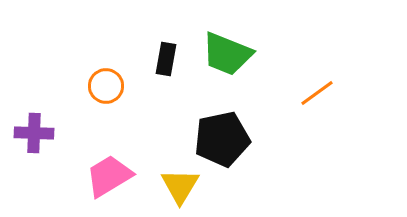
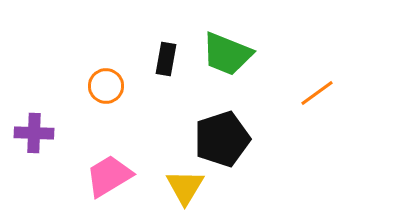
black pentagon: rotated 6 degrees counterclockwise
yellow triangle: moved 5 px right, 1 px down
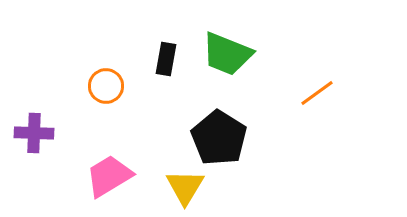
black pentagon: moved 3 px left, 1 px up; rotated 22 degrees counterclockwise
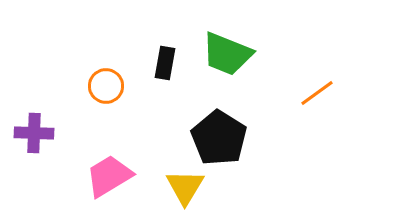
black rectangle: moved 1 px left, 4 px down
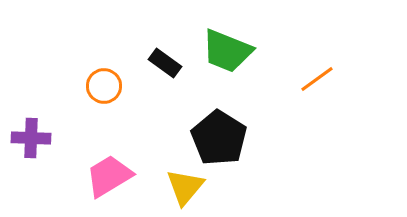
green trapezoid: moved 3 px up
black rectangle: rotated 64 degrees counterclockwise
orange circle: moved 2 px left
orange line: moved 14 px up
purple cross: moved 3 px left, 5 px down
yellow triangle: rotated 9 degrees clockwise
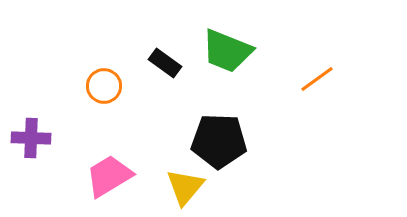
black pentagon: moved 3 px down; rotated 30 degrees counterclockwise
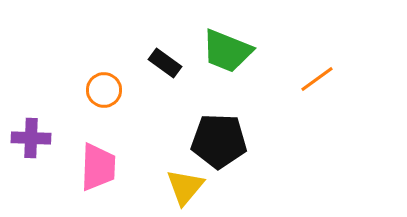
orange circle: moved 4 px down
pink trapezoid: moved 11 px left, 9 px up; rotated 123 degrees clockwise
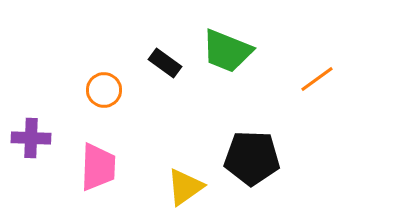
black pentagon: moved 33 px right, 17 px down
yellow triangle: rotated 15 degrees clockwise
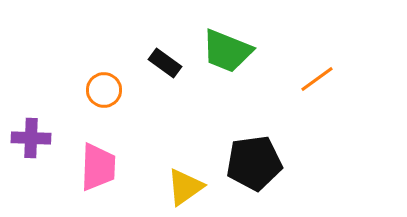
black pentagon: moved 2 px right, 5 px down; rotated 10 degrees counterclockwise
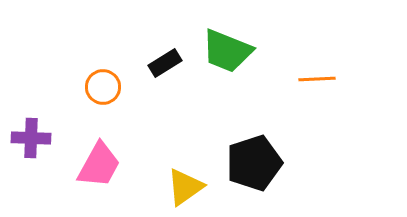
black rectangle: rotated 68 degrees counterclockwise
orange line: rotated 33 degrees clockwise
orange circle: moved 1 px left, 3 px up
black pentagon: rotated 10 degrees counterclockwise
pink trapezoid: moved 1 px right, 2 px up; rotated 27 degrees clockwise
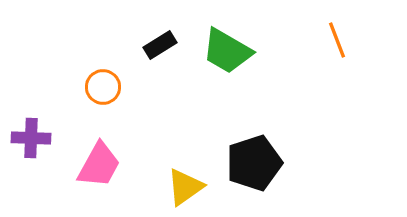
green trapezoid: rotated 8 degrees clockwise
black rectangle: moved 5 px left, 18 px up
orange line: moved 20 px right, 39 px up; rotated 72 degrees clockwise
